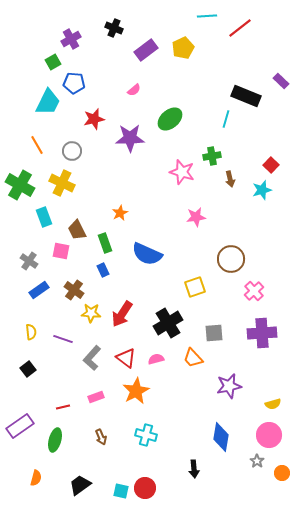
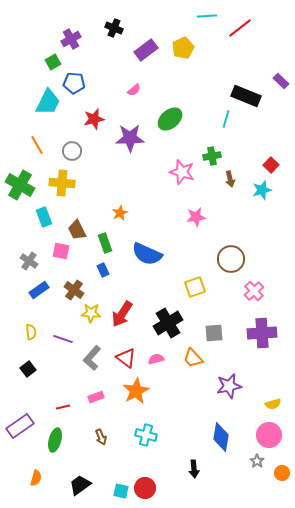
yellow cross at (62, 183): rotated 20 degrees counterclockwise
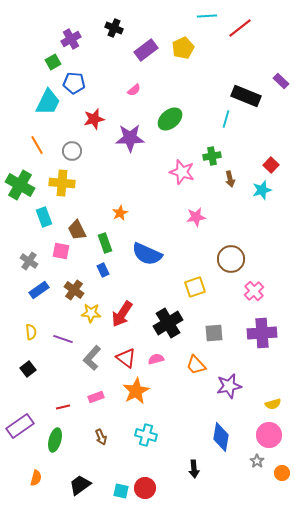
orange trapezoid at (193, 358): moved 3 px right, 7 px down
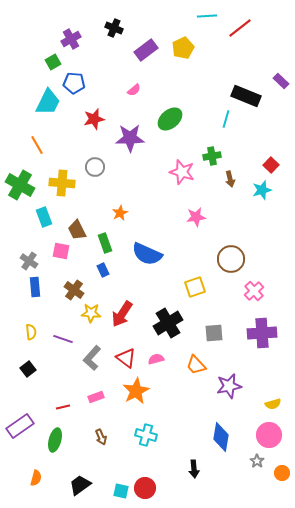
gray circle at (72, 151): moved 23 px right, 16 px down
blue rectangle at (39, 290): moved 4 px left, 3 px up; rotated 60 degrees counterclockwise
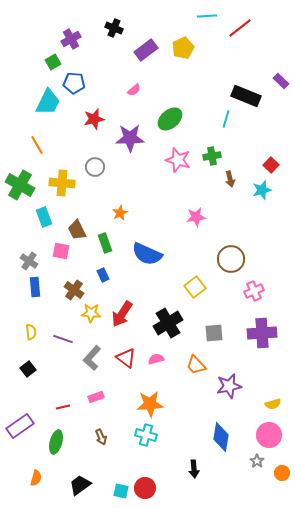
pink star at (182, 172): moved 4 px left, 12 px up
blue rectangle at (103, 270): moved 5 px down
yellow square at (195, 287): rotated 20 degrees counterclockwise
pink cross at (254, 291): rotated 18 degrees clockwise
orange star at (136, 391): moved 14 px right, 13 px down; rotated 24 degrees clockwise
green ellipse at (55, 440): moved 1 px right, 2 px down
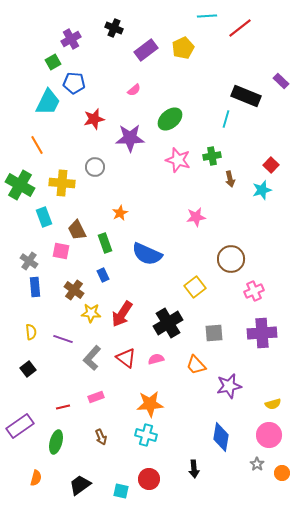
gray star at (257, 461): moved 3 px down
red circle at (145, 488): moved 4 px right, 9 px up
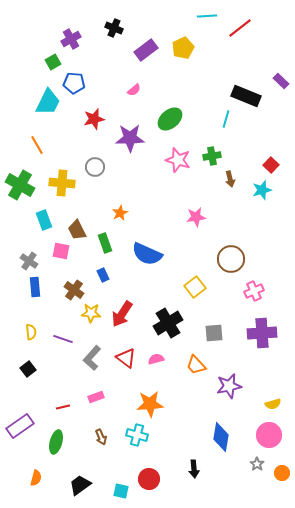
cyan rectangle at (44, 217): moved 3 px down
cyan cross at (146, 435): moved 9 px left
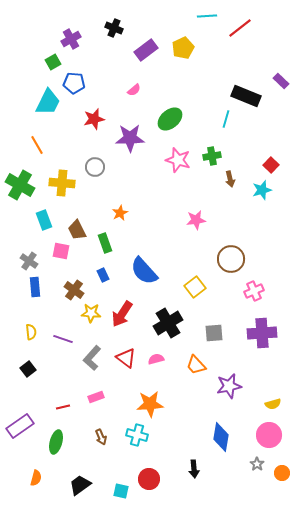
pink star at (196, 217): moved 3 px down
blue semicircle at (147, 254): moved 3 px left, 17 px down; rotated 24 degrees clockwise
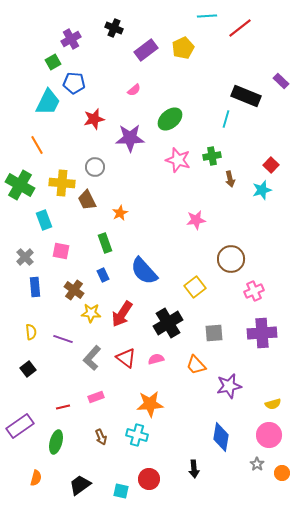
brown trapezoid at (77, 230): moved 10 px right, 30 px up
gray cross at (29, 261): moved 4 px left, 4 px up; rotated 12 degrees clockwise
